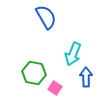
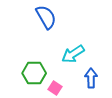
cyan arrow: rotated 35 degrees clockwise
green hexagon: rotated 10 degrees counterclockwise
blue arrow: moved 5 px right, 1 px down
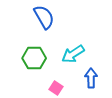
blue semicircle: moved 2 px left
green hexagon: moved 15 px up
pink square: moved 1 px right
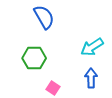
cyan arrow: moved 19 px right, 7 px up
pink square: moved 3 px left
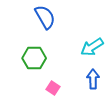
blue semicircle: moved 1 px right
blue arrow: moved 2 px right, 1 px down
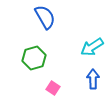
green hexagon: rotated 15 degrees counterclockwise
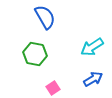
green hexagon: moved 1 px right, 4 px up; rotated 25 degrees clockwise
blue arrow: rotated 60 degrees clockwise
pink square: rotated 24 degrees clockwise
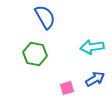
cyan arrow: rotated 25 degrees clockwise
blue arrow: moved 2 px right
pink square: moved 14 px right; rotated 16 degrees clockwise
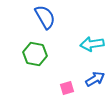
cyan arrow: moved 3 px up
